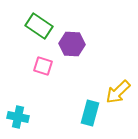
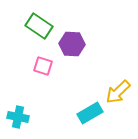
cyan rectangle: rotated 45 degrees clockwise
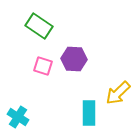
purple hexagon: moved 2 px right, 15 px down
yellow arrow: moved 1 px down
cyan rectangle: moved 1 px left; rotated 60 degrees counterclockwise
cyan cross: rotated 20 degrees clockwise
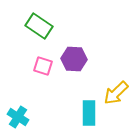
yellow arrow: moved 2 px left
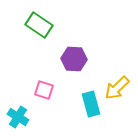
green rectangle: moved 1 px up
pink square: moved 1 px right, 24 px down
yellow arrow: moved 1 px right, 5 px up
cyan rectangle: moved 2 px right, 9 px up; rotated 15 degrees counterclockwise
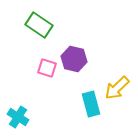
purple hexagon: rotated 10 degrees clockwise
pink square: moved 3 px right, 22 px up
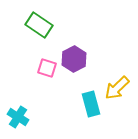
purple hexagon: rotated 20 degrees clockwise
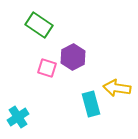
purple hexagon: moved 1 px left, 2 px up
yellow arrow: rotated 52 degrees clockwise
cyan cross: rotated 25 degrees clockwise
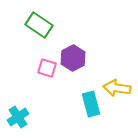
purple hexagon: moved 1 px down
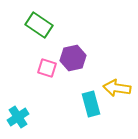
purple hexagon: rotated 15 degrees clockwise
